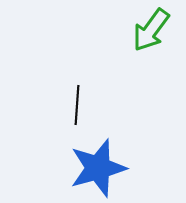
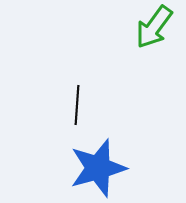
green arrow: moved 3 px right, 3 px up
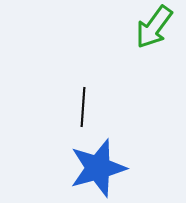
black line: moved 6 px right, 2 px down
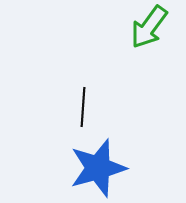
green arrow: moved 5 px left
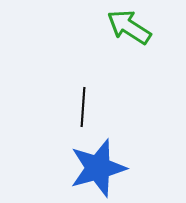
green arrow: moved 20 px left; rotated 87 degrees clockwise
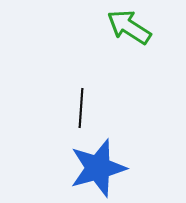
black line: moved 2 px left, 1 px down
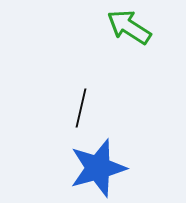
black line: rotated 9 degrees clockwise
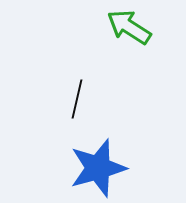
black line: moved 4 px left, 9 px up
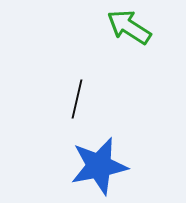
blue star: moved 1 px right, 2 px up; rotated 4 degrees clockwise
